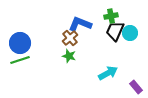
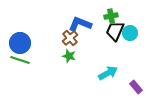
green line: rotated 36 degrees clockwise
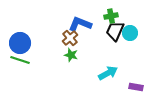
green star: moved 2 px right, 1 px up
purple rectangle: rotated 40 degrees counterclockwise
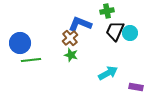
green cross: moved 4 px left, 5 px up
green line: moved 11 px right; rotated 24 degrees counterclockwise
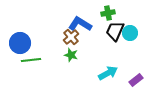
green cross: moved 1 px right, 2 px down
blue L-shape: rotated 10 degrees clockwise
brown cross: moved 1 px right, 1 px up
purple rectangle: moved 7 px up; rotated 48 degrees counterclockwise
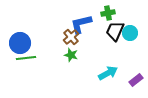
blue L-shape: moved 1 px right; rotated 45 degrees counterclockwise
green line: moved 5 px left, 2 px up
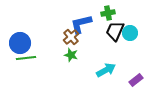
cyan arrow: moved 2 px left, 3 px up
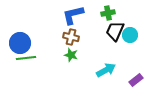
blue L-shape: moved 8 px left, 9 px up
cyan circle: moved 2 px down
brown cross: rotated 35 degrees counterclockwise
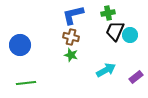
blue circle: moved 2 px down
green line: moved 25 px down
purple rectangle: moved 3 px up
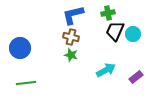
cyan circle: moved 3 px right, 1 px up
blue circle: moved 3 px down
